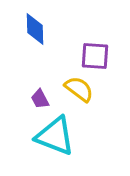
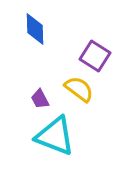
purple square: rotated 28 degrees clockwise
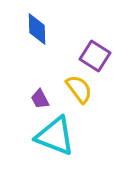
blue diamond: moved 2 px right
yellow semicircle: rotated 16 degrees clockwise
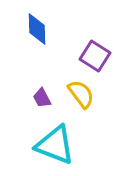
yellow semicircle: moved 2 px right, 5 px down
purple trapezoid: moved 2 px right, 1 px up
cyan triangle: moved 9 px down
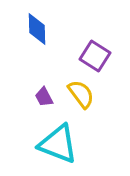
purple trapezoid: moved 2 px right, 1 px up
cyan triangle: moved 3 px right, 1 px up
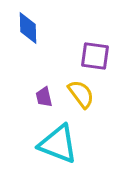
blue diamond: moved 9 px left, 1 px up
purple square: rotated 24 degrees counterclockwise
purple trapezoid: rotated 15 degrees clockwise
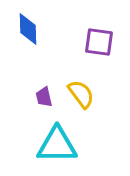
blue diamond: moved 1 px down
purple square: moved 4 px right, 14 px up
cyan triangle: moved 1 px left, 1 px down; rotated 21 degrees counterclockwise
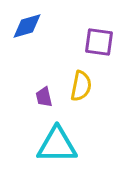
blue diamond: moved 1 px left, 3 px up; rotated 76 degrees clockwise
yellow semicircle: moved 8 px up; rotated 48 degrees clockwise
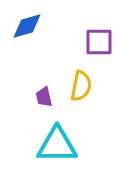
purple square: rotated 8 degrees counterclockwise
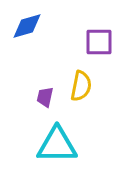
purple trapezoid: moved 1 px right; rotated 25 degrees clockwise
